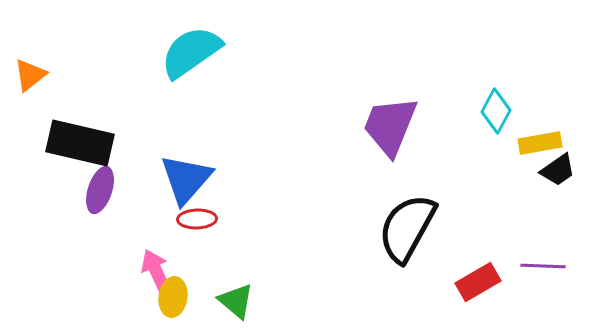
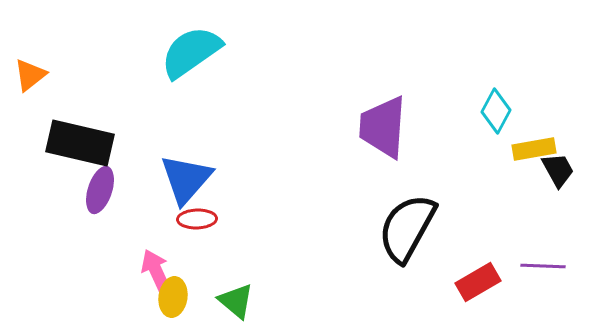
purple trapezoid: moved 7 px left, 1 px down; rotated 18 degrees counterclockwise
yellow rectangle: moved 6 px left, 6 px down
black trapezoid: rotated 84 degrees counterclockwise
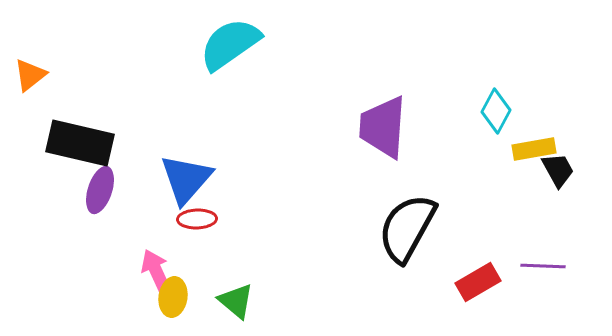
cyan semicircle: moved 39 px right, 8 px up
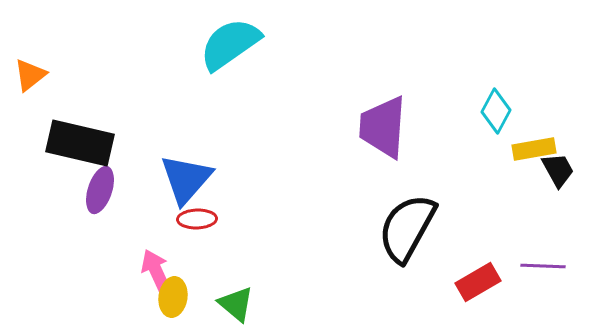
green triangle: moved 3 px down
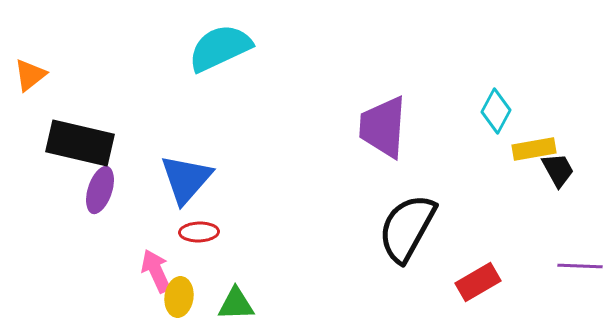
cyan semicircle: moved 10 px left, 4 px down; rotated 10 degrees clockwise
red ellipse: moved 2 px right, 13 px down
purple line: moved 37 px right
yellow ellipse: moved 6 px right
green triangle: rotated 42 degrees counterclockwise
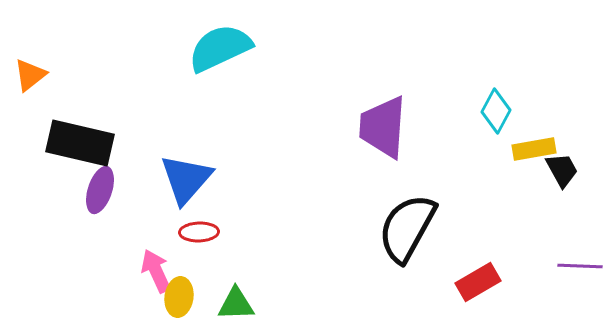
black trapezoid: moved 4 px right
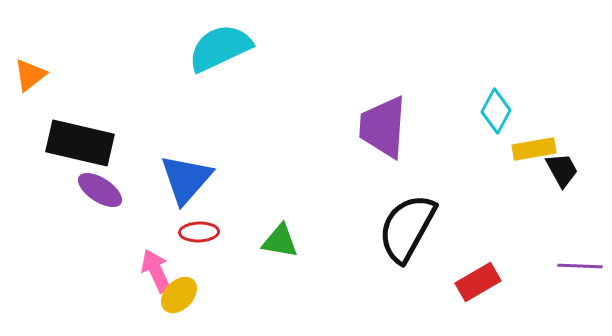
purple ellipse: rotated 75 degrees counterclockwise
yellow ellipse: moved 2 px up; rotated 36 degrees clockwise
green triangle: moved 44 px right, 63 px up; rotated 12 degrees clockwise
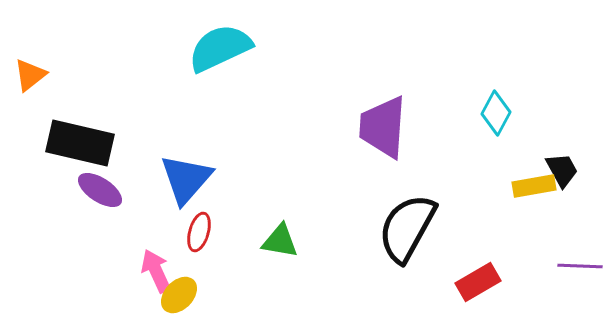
cyan diamond: moved 2 px down
yellow rectangle: moved 37 px down
red ellipse: rotated 72 degrees counterclockwise
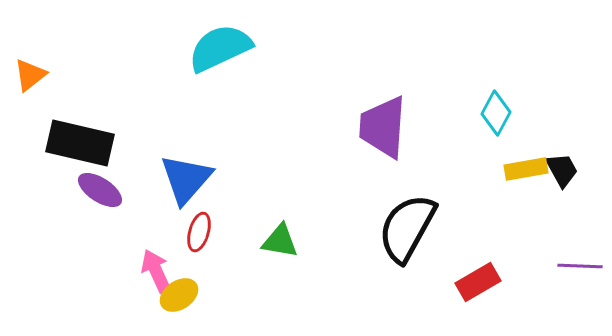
yellow rectangle: moved 8 px left, 17 px up
yellow ellipse: rotated 12 degrees clockwise
